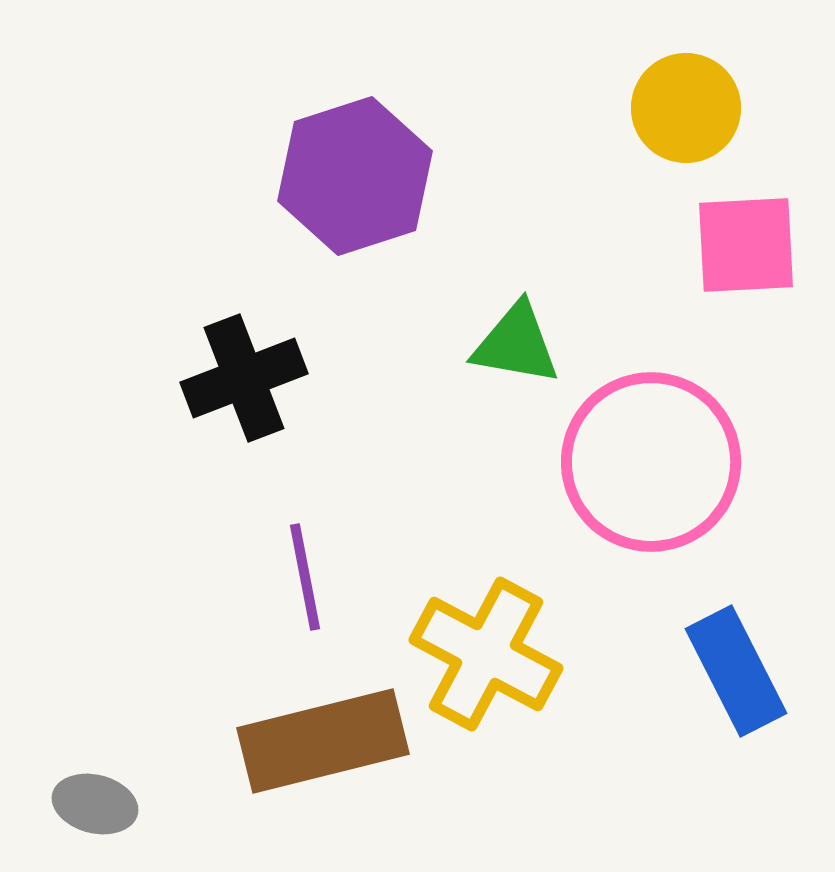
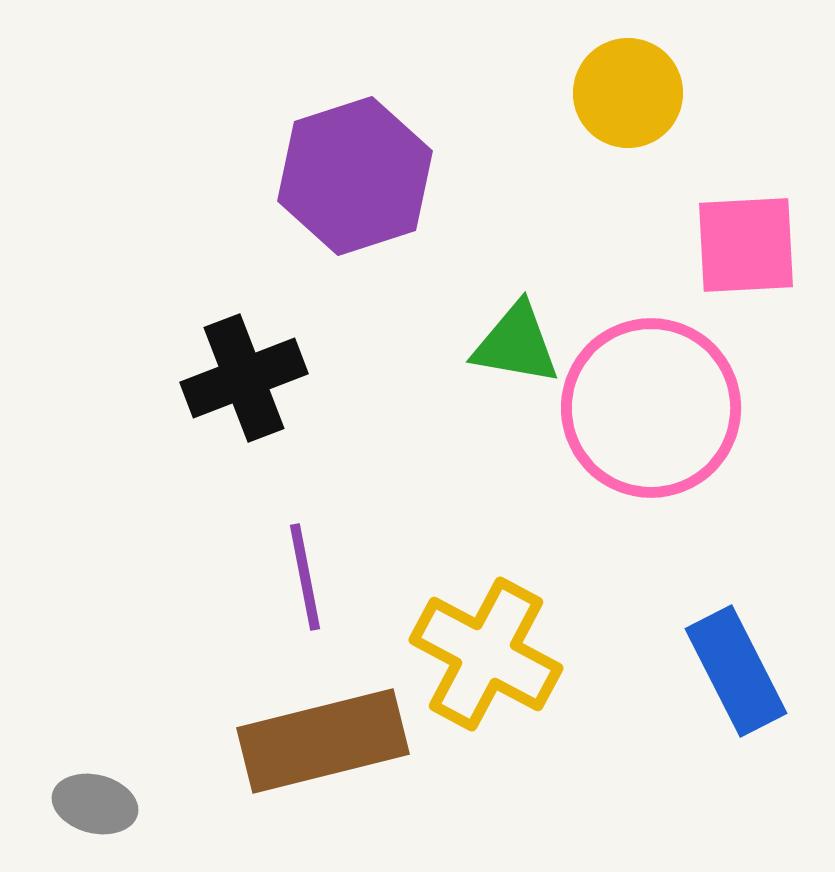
yellow circle: moved 58 px left, 15 px up
pink circle: moved 54 px up
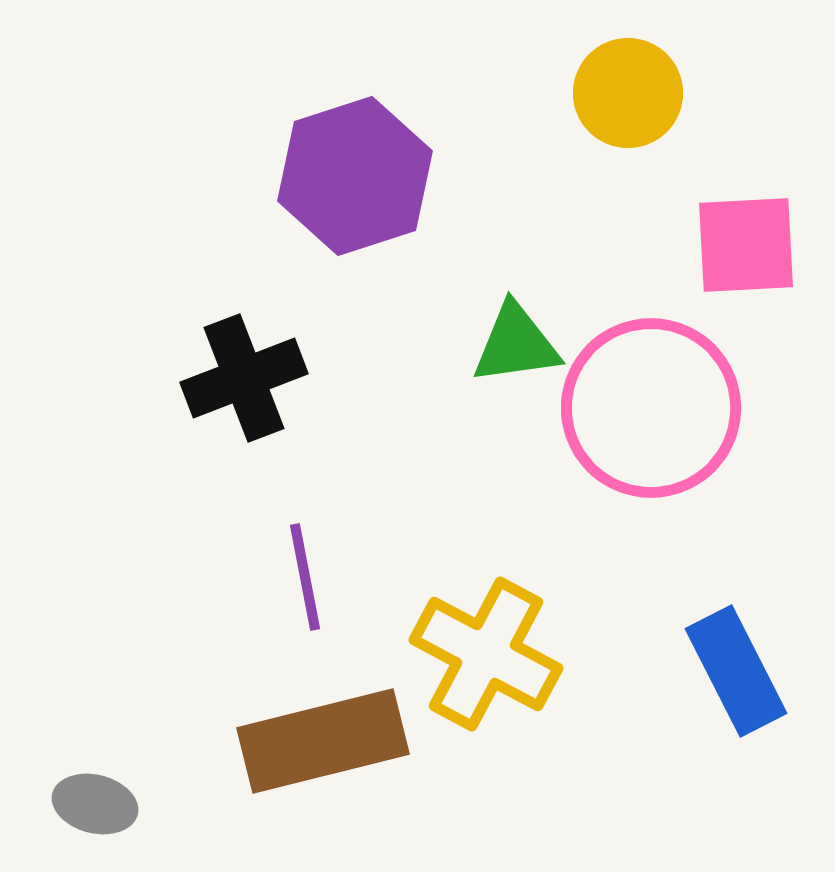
green triangle: rotated 18 degrees counterclockwise
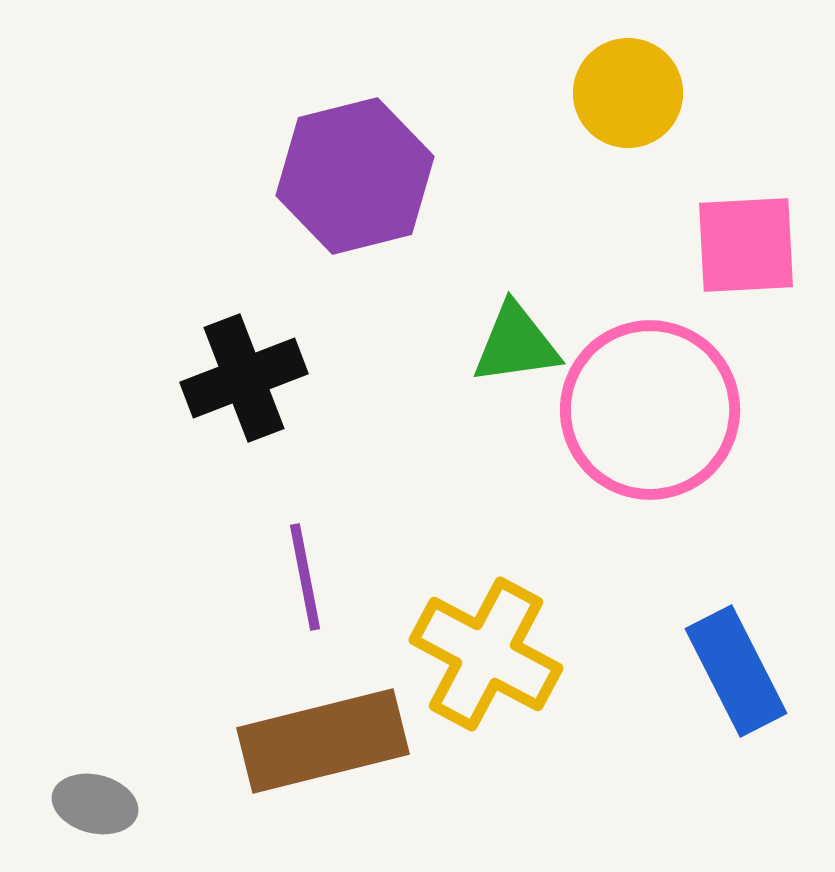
purple hexagon: rotated 4 degrees clockwise
pink circle: moved 1 px left, 2 px down
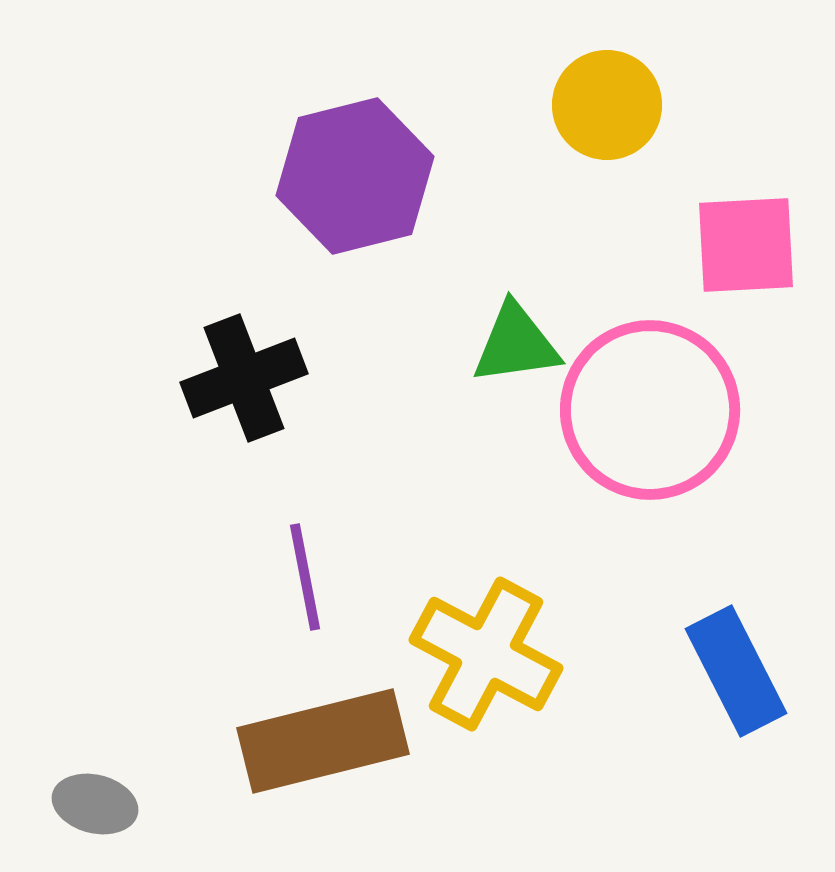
yellow circle: moved 21 px left, 12 px down
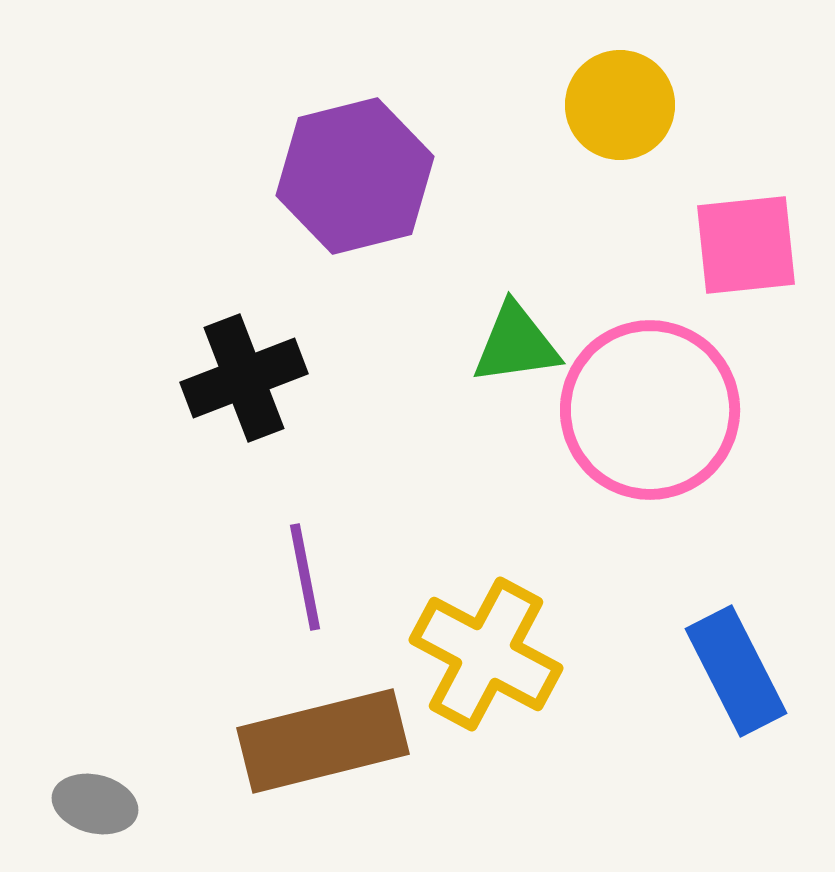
yellow circle: moved 13 px right
pink square: rotated 3 degrees counterclockwise
